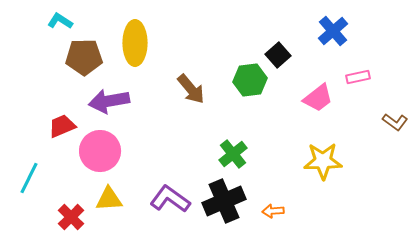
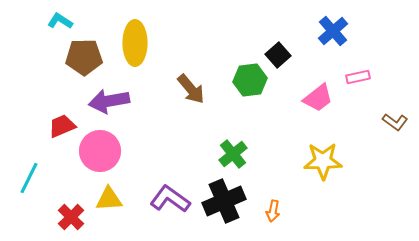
orange arrow: rotated 75 degrees counterclockwise
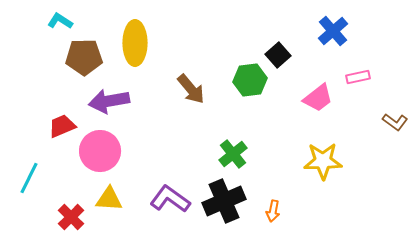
yellow triangle: rotated 8 degrees clockwise
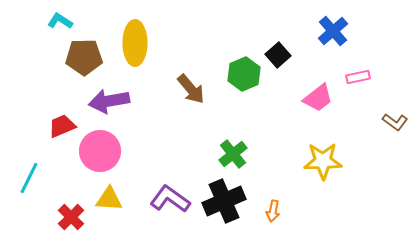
green hexagon: moved 6 px left, 6 px up; rotated 16 degrees counterclockwise
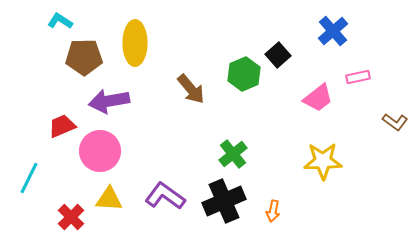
purple L-shape: moved 5 px left, 3 px up
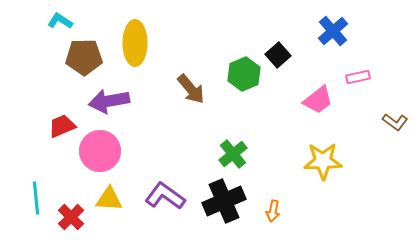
pink trapezoid: moved 2 px down
cyan line: moved 7 px right, 20 px down; rotated 32 degrees counterclockwise
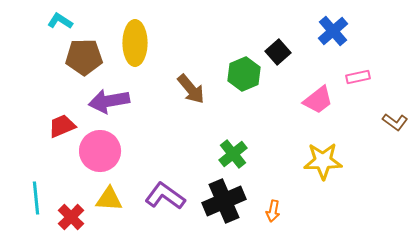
black square: moved 3 px up
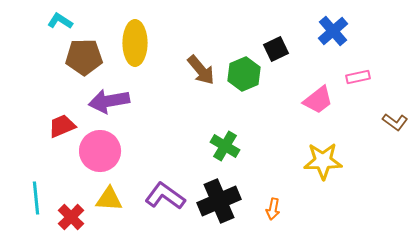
black square: moved 2 px left, 3 px up; rotated 15 degrees clockwise
brown arrow: moved 10 px right, 19 px up
green cross: moved 8 px left, 8 px up; rotated 20 degrees counterclockwise
black cross: moved 5 px left
orange arrow: moved 2 px up
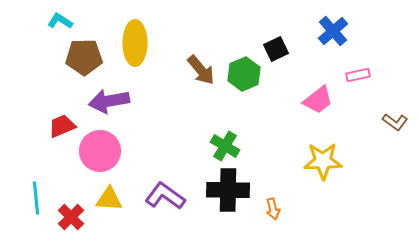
pink rectangle: moved 2 px up
black cross: moved 9 px right, 11 px up; rotated 24 degrees clockwise
orange arrow: rotated 25 degrees counterclockwise
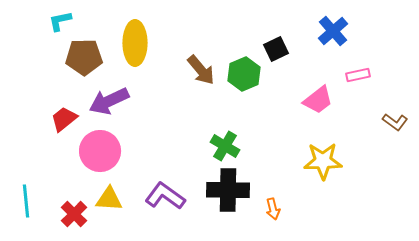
cyan L-shape: rotated 45 degrees counterclockwise
purple arrow: rotated 15 degrees counterclockwise
red trapezoid: moved 2 px right, 7 px up; rotated 16 degrees counterclockwise
cyan line: moved 10 px left, 3 px down
red cross: moved 3 px right, 3 px up
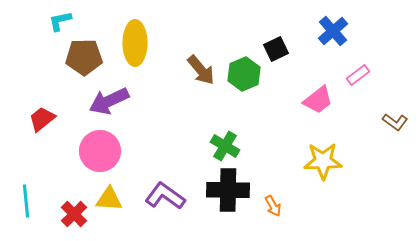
pink rectangle: rotated 25 degrees counterclockwise
red trapezoid: moved 22 px left
orange arrow: moved 3 px up; rotated 15 degrees counterclockwise
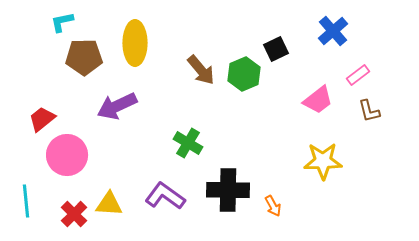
cyan L-shape: moved 2 px right, 1 px down
purple arrow: moved 8 px right, 5 px down
brown L-shape: moved 26 px left, 11 px up; rotated 40 degrees clockwise
green cross: moved 37 px left, 3 px up
pink circle: moved 33 px left, 4 px down
yellow triangle: moved 5 px down
